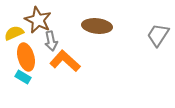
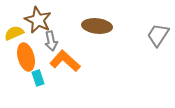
cyan rectangle: moved 15 px right, 1 px down; rotated 42 degrees clockwise
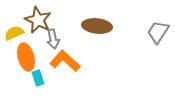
gray trapezoid: moved 3 px up
gray arrow: moved 2 px right, 2 px up
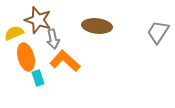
brown star: rotated 8 degrees counterclockwise
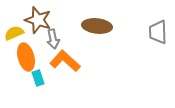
gray trapezoid: rotated 35 degrees counterclockwise
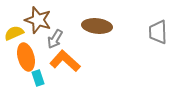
gray arrow: moved 2 px right; rotated 42 degrees clockwise
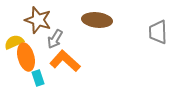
brown ellipse: moved 6 px up
yellow semicircle: moved 9 px down
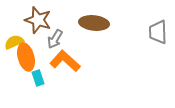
brown ellipse: moved 3 px left, 3 px down
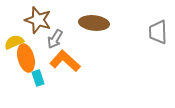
orange ellipse: moved 1 px down
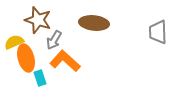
gray arrow: moved 1 px left, 1 px down
cyan rectangle: moved 2 px right
